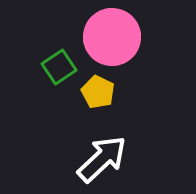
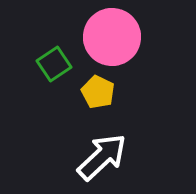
green square: moved 5 px left, 3 px up
white arrow: moved 2 px up
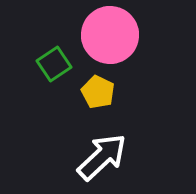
pink circle: moved 2 px left, 2 px up
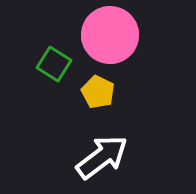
green square: rotated 24 degrees counterclockwise
white arrow: rotated 6 degrees clockwise
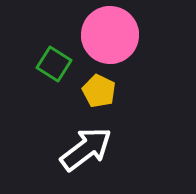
yellow pentagon: moved 1 px right, 1 px up
white arrow: moved 16 px left, 8 px up
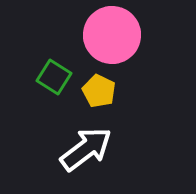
pink circle: moved 2 px right
green square: moved 13 px down
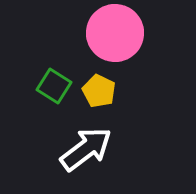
pink circle: moved 3 px right, 2 px up
green square: moved 9 px down
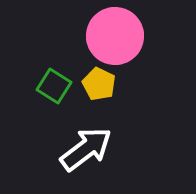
pink circle: moved 3 px down
yellow pentagon: moved 7 px up
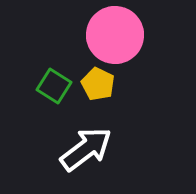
pink circle: moved 1 px up
yellow pentagon: moved 1 px left
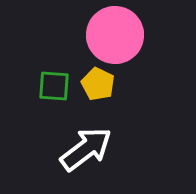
green square: rotated 28 degrees counterclockwise
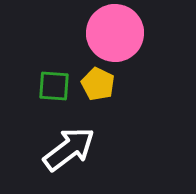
pink circle: moved 2 px up
white arrow: moved 17 px left
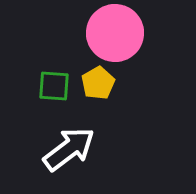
yellow pentagon: moved 1 px up; rotated 16 degrees clockwise
